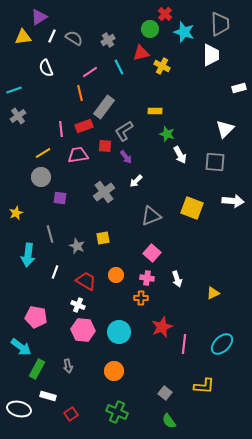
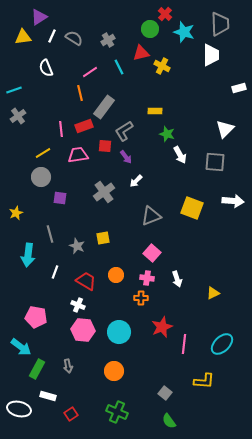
yellow L-shape at (204, 386): moved 5 px up
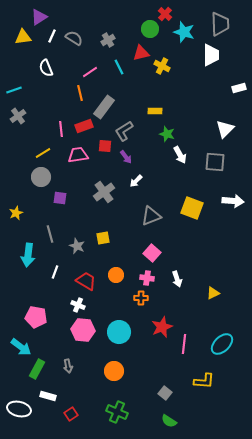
green semicircle at (169, 421): rotated 21 degrees counterclockwise
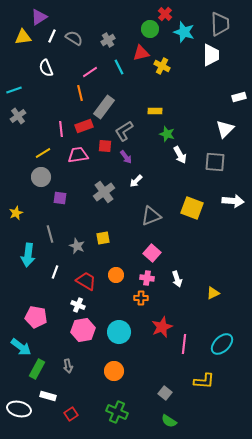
white rectangle at (239, 88): moved 9 px down
pink hexagon at (83, 330): rotated 15 degrees counterclockwise
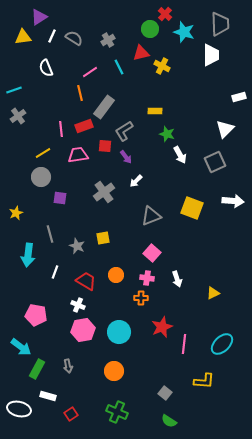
gray square at (215, 162): rotated 30 degrees counterclockwise
pink pentagon at (36, 317): moved 2 px up
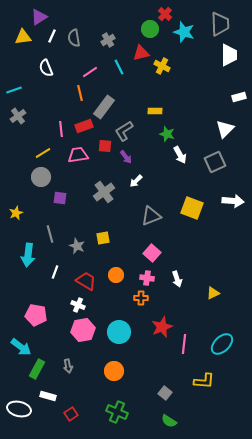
gray semicircle at (74, 38): rotated 132 degrees counterclockwise
white trapezoid at (211, 55): moved 18 px right
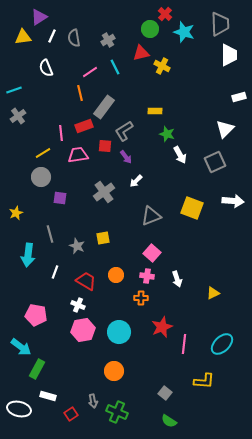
cyan line at (119, 67): moved 4 px left
pink line at (61, 129): moved 4 px down
pink cross at (147, 278): moved 2 px up
gray arrow at (68, 366): moved 25 px right, 35 px down
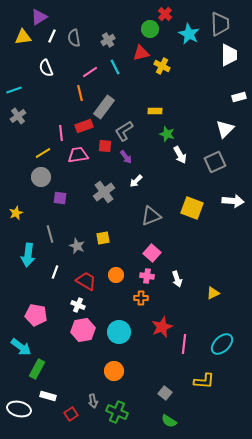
cyan star at (184, 32): moved 5 px right, 2 px down; rotated 10 degrees clockwise
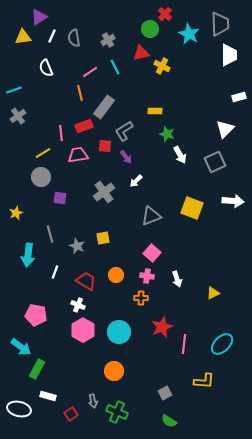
pink hexagon at (83, 330): rotated 20 degrees counterclockwise
gray square at (165, 393): rotated 24 degrees clockwise
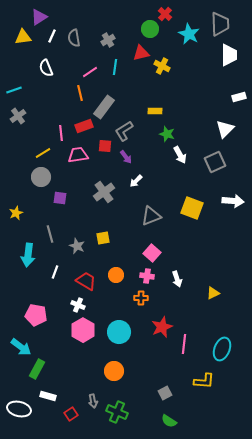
cyan line at (115, 67): rotated 35 degrees clockwise
cyan ellipse at (222, 344): moved 5 px down; rotated 25 degrees counterclockwise
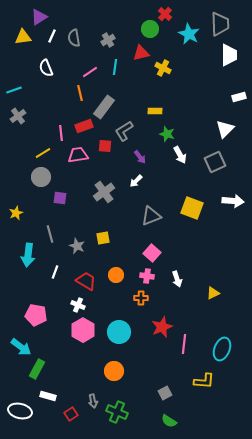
yellow cross at (162, 66): moved 1 px right, 2 px down
purple arrow at (126, 157): moved 14 px right
white ellipse at (19, 409): moved 1 px right, 2 px down
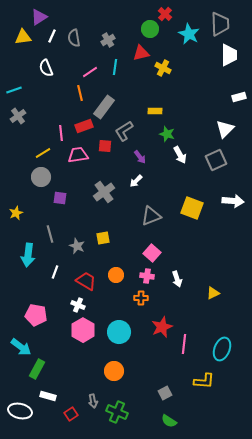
gray square at (215, 162): moved 1 px right, 2 px up
